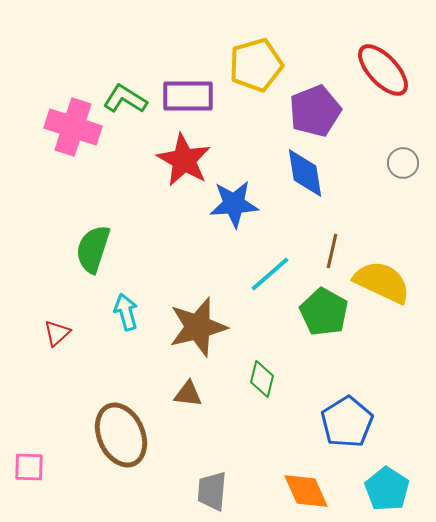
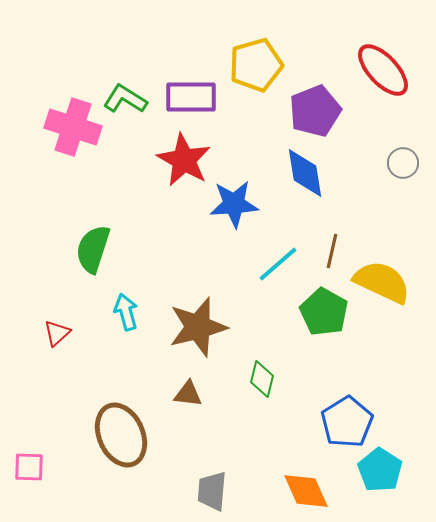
purple rectangle: moved 3 px right, 1 px down
cyan line: moved 8 px right, 10 px up
cyan pentagon: moved 7 px left, 19 px up
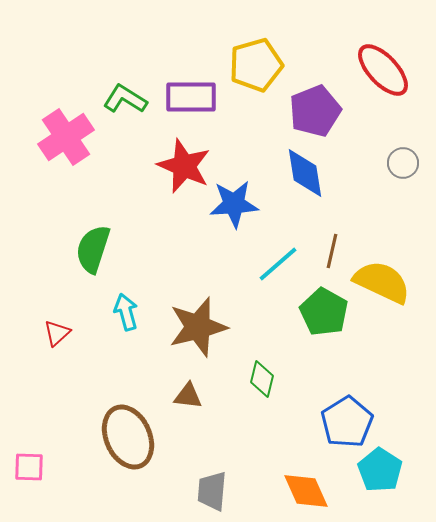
pink cross: moved 7 px left, 10 px down; rotated 38 degrees clockwise
red star: moved 6 px down; rotated 6 degrees counterclockwise
brown triangle: moved 2 px down
brown ellipse: moved 7 px right, 2 px down
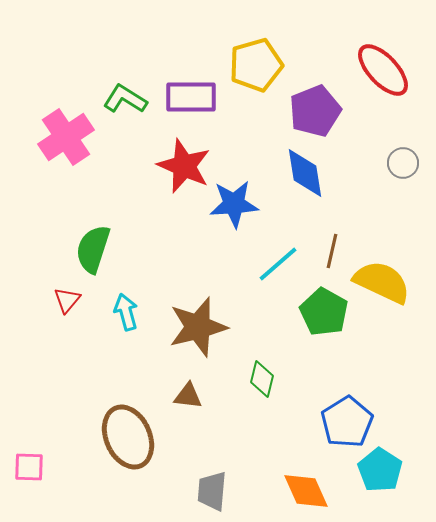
red triangle: moved 10 px right, 33 px up; rotated 8 degrees counterclockwise
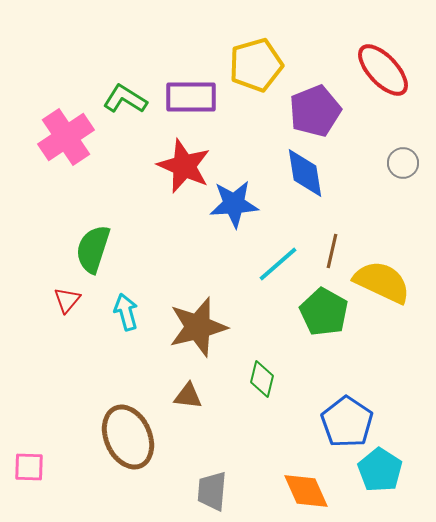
blue pentagon: rotated 6 degrees counterclockwise
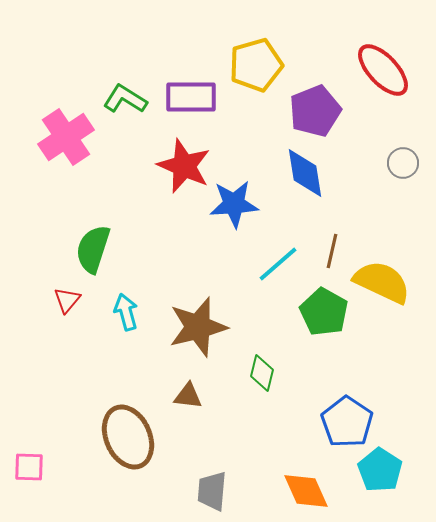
green diamond: moved 6 px up
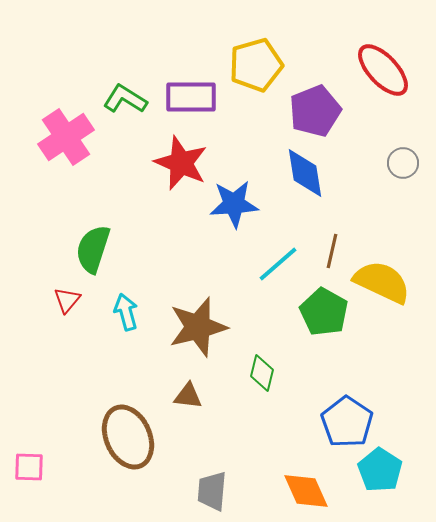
red star: moved 3 px left, 3 px up
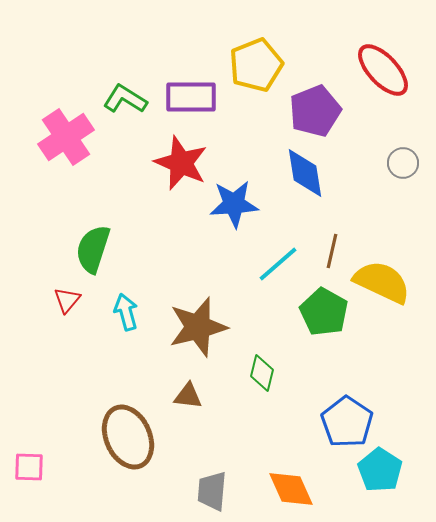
yellow pentagon: rotated 6 degrees counterclockwise
orange diamond: moved 15 px left, 2 px up
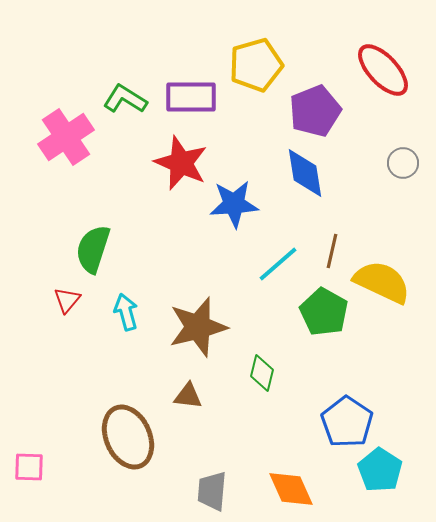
yellow pentagon: rotated 6 degrees clockwise
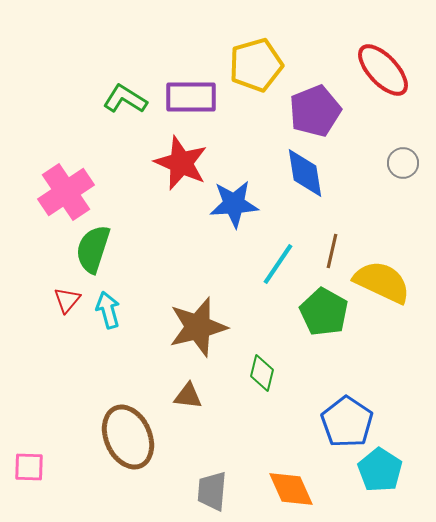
pink cross: moved 55 px down
cyan line: rotated 15 degrees counterclockwise
cyan arrow: moved 18 px left, 2 px up
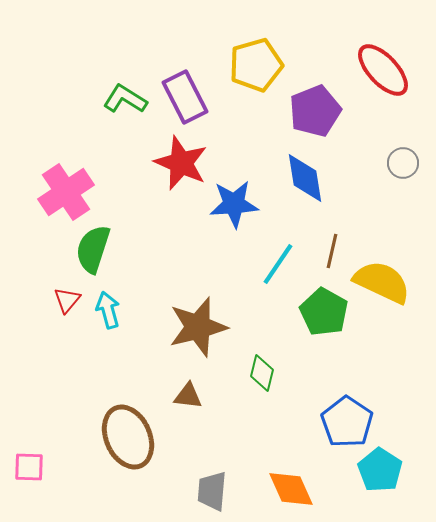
purple rectangle: moved 6 px left; rotated 63 degrees clockwise
blue diamond: moved 5 px down
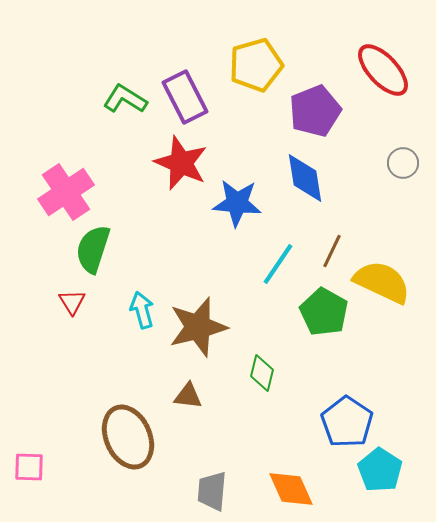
blue star: moved 3 px right, 1 px up; rotated 9 degrees clockwise
brown line: rotated 12 degrees clockwise
red triangle: moved 5 px right, 2 px down; rotated 12 degrees counterclockwise
cyan arrow: moved 34 px right
